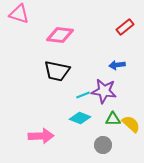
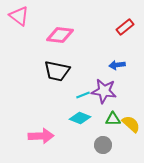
pink triangle: moved 2 px down; rotated 20 degrees clockwise
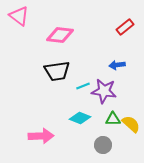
black trapezoid: rotated 20 degrees counterclockwise
cyan line: moved 9 px up
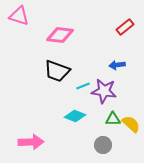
pink triangle: rotated 20 degrees counterclockwise
black trapezoid: rotated 28 degrees clockwise
cyan diamond: moved 5 px left, 2 px up
pink arrow: moved 10 px left, 6 px down
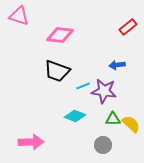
red rectangle: moved 3 px right
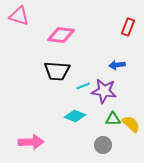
red rectangle: rotated 30 degrees counterclockwise
pink diamond: moved 1 px right
black trapezoid: rotated 16 degrees counterclockwise
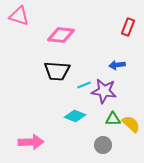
cyan line: moved 1 px right, 1 px up
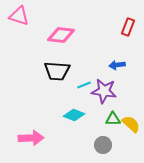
cyan diamond: moved 1 px left, 1 px up
pink arrow: moved 4 px up
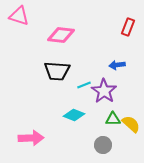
purple star: rotated 25 degrees clockwise
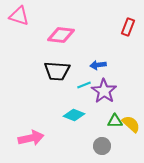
blue arrow: moved 19 px left
green triangle: moved 2 px right, 2 px down
pink arrow: rotated 10 degrees counterclockwise
gray circle: moved 1 px left, 1 px down
